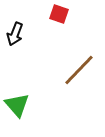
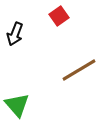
red square: moved 2 px down; rotated 36 degrees clockwise
brown line: rotated 15 degrees clockwise
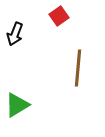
brown line: moved 1 px left, 2 px up; rotated 54 degrees counterclockwise
green triangle: rotated 40 degrees clockwise
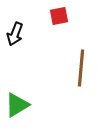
red square: rotated 24 degrees clockwise
brown line: moved 3 px right
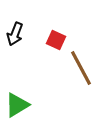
red square: moved 3 px left, 24 px down; rotated 36 degrees clockwise
brown line: rotated 33 degrees counterclockwise
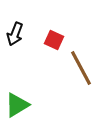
red square: moved 2 px left
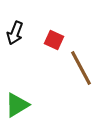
black arrow: moved 1 px up
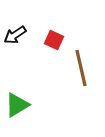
black arrow: moved 2 px down; rotated 35 degrees clockwise
brown line: rotated 15 degrees clockwise
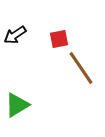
red square: moved 5 px right, 1 px up; rotated 36 degrees counterclockwise
brown line: rotated 21 degrees counterclockwise
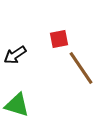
black arrow: moved 20 px down
green triangle: rotated 48 degrees clockwise
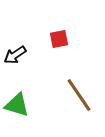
brown line: moved 2 px left, 27 px down
